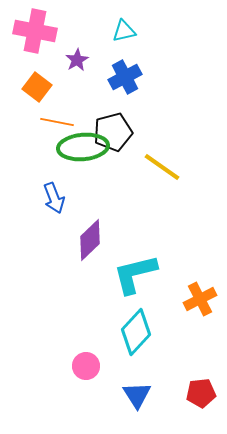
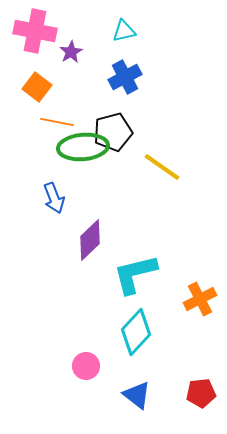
purple star: moved 6 px left, 8 px up
blue triangle: rotated 20 degrees counterclockwise
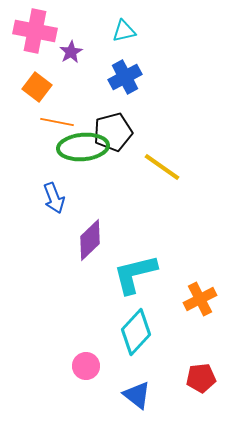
red pentagon: moved 15 px up
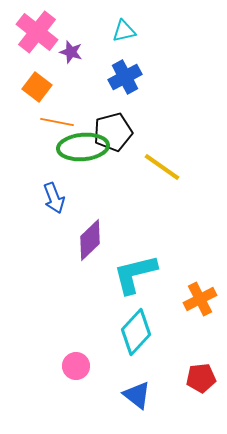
pink cross: moved 2 px right, 1 px down; rotated 27 degrees clockwise
purple star: rotated 25 degrees counterclockwise
pink circle: moved 10 px left
